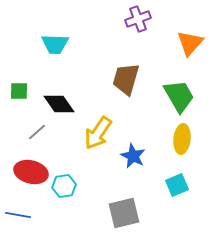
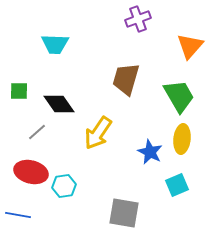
orange triangle: moved 3 px down
blue star: moved 17 px right, 4 px up
gray square: rotated 24 degrees clockwise
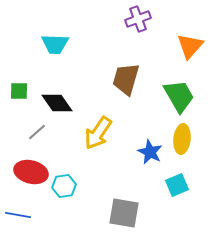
black diamond: moved 2 px left, 1 px up
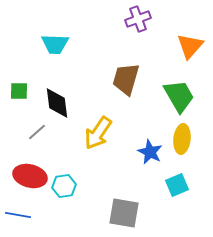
black diamond: rotated 28 degrees clockwise
red ellipse: moved 1 px left, 4 px down
